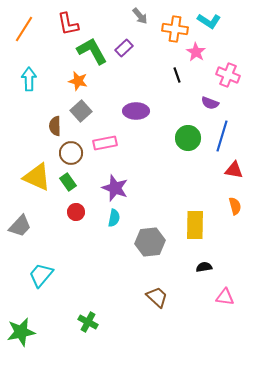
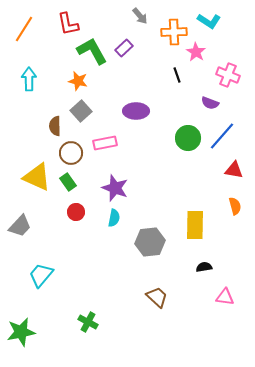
orange cross: moved 1 px left, 3 px down; rotated 10 degrees counterclockwise
blue line: rotated 24 degrees clockwise
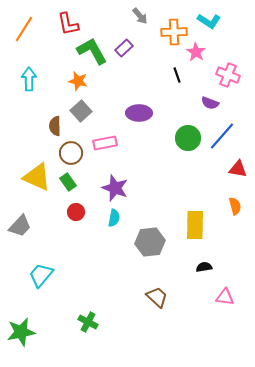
purple ellipse: moved 3 px right, 2 px down
red triangle: moved 4 px right, 1 px up
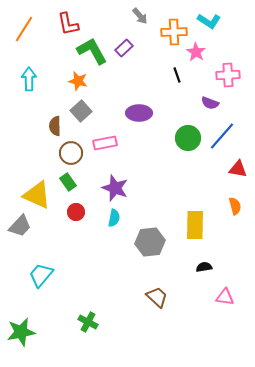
pink cross: rotated 25 degrees counterclockwise
yellow triangle: moved 18 px down
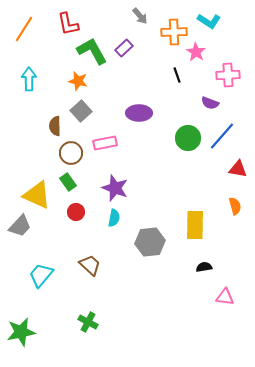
brown trapezoid: moved 67 px left, 32 px up
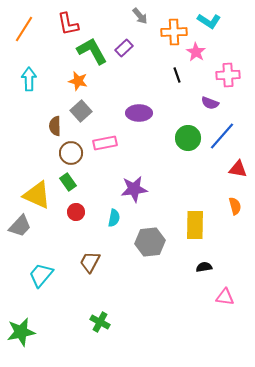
purple star: moved 19 px right, 1 px down; rotated 28 degrees counterclockwise
brown trapezoid: moved 3 px up; rotated 105 degrees counterclockwise
green cross: moved 12 px right
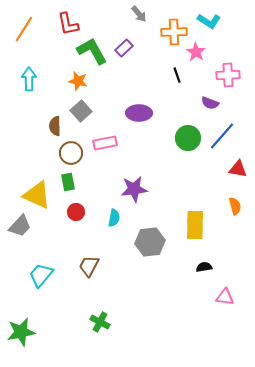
gray arrow: moved 1 px left, 2 px up
green rectangle: rotated 24 degrees clockwise
brown trapezoid: moved 1 px left, 4 px down
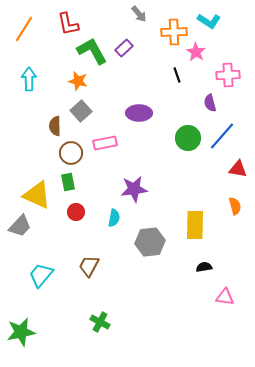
purple semicircle: rotated 54 degrees clockwise
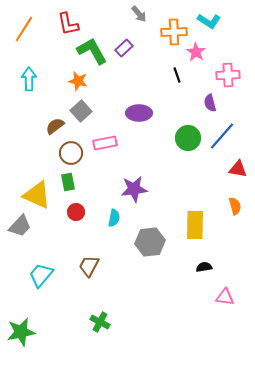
brown semicircle: rotated 54 degrees clockwise
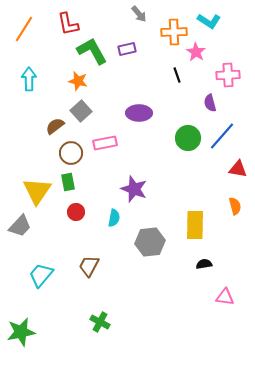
purple rectangle: moved 3 px right, 1 px down; rotated 30 degrees clockwise
purple star: rotated 28 degrees clockwise
yellow triangle: moved 4 px up; rotated 40 degrees clockwise
black semicircle: moved 3 px up
